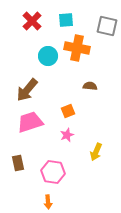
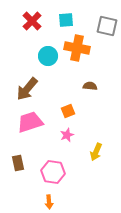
brown arrow: moved 1 px up
orange arrow: moved 1 px right
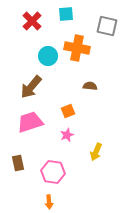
cyan square: moved 6 px up
brown arrow: moved 4 px right, 2 px up
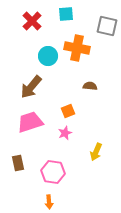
pink star: moved 2 px left, 2 px up
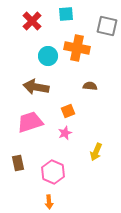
brown arrow: moved 5 px right; rotated 60 degrees clockwise
pink hexagon: rotated 15 degrees clockwise
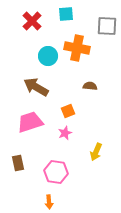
gray square: rotated 10 degrees counterclockwise
brown arrow: rotated 20 degrees clockwise
pink hexagon: moved 3 px right; rotated 15 degrees counterclockwise
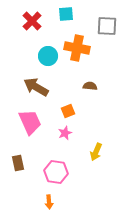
pink trapezoid: rotated 84 degrees clockwise
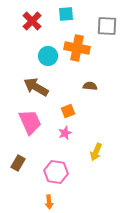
brown rectangle: rotated 42 degrees clockwise
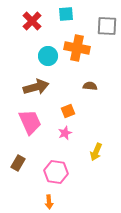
brown arrow: rotated 135 degrees clockwise
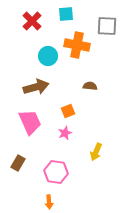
orange cross: moved 3 px up
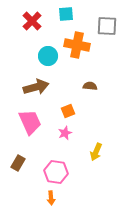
orange arrow: moved 2 px right, 4 px up
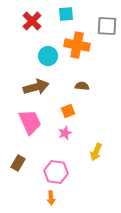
brown semicircle: moved 8 px left
